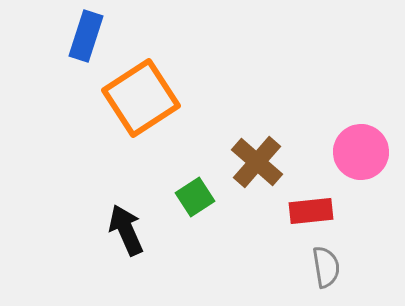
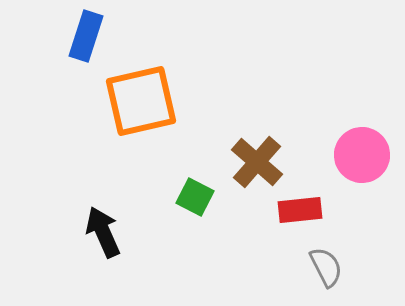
orange square: moved 3 px down; rotated 20 degrees clockwise
pink circle: moved 1 px right, 3 px down
green square: rotated 30 degrees counterclockwise
red rectangle: moved 11 px left, 1 px up
black arrow: moved 23 px left, 2 px down
gray semicircle: rotated 18 degrees counterclockwise
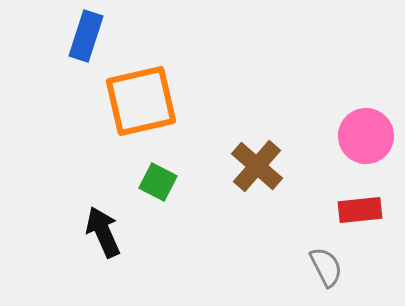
pink circle: moved 4 px right, 19 px up
brown cross: moved 4 px down
green square: moved 37 px left, 15 px up
red rectangle: moved 60 px right
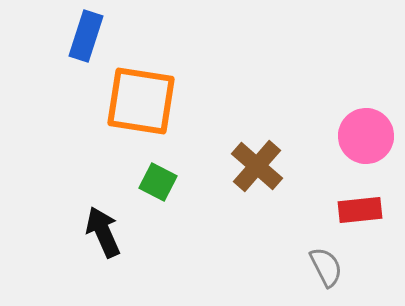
orange square: rotated 22 degrees clockwise
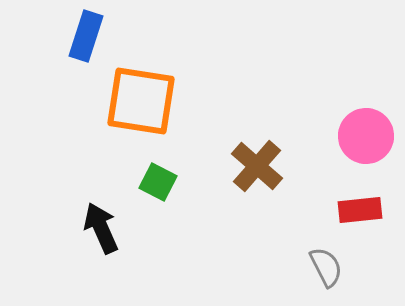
black arrow: moved 2 px left, 4 px up
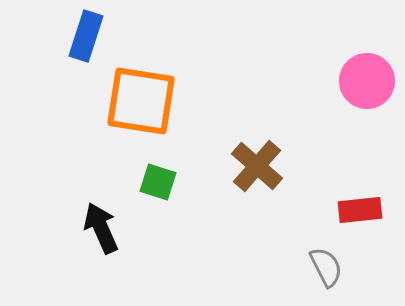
pink circle: moved 1 px right, 55 px up
green square: rotated 9 degrees counterclockwise
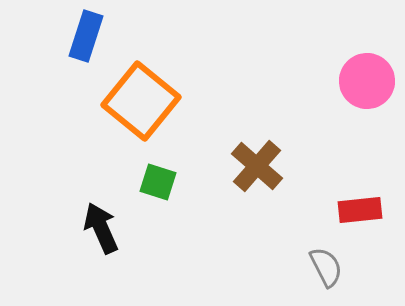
orange square: rotated 30 degrees clockwise
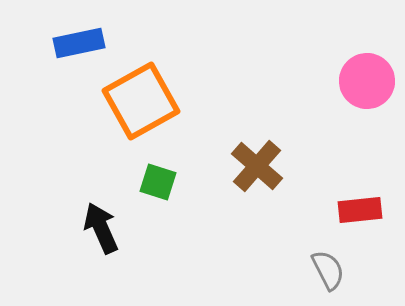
blue rectangle: moved 7 px left, 7 px down; rotated 60 degrees clockwise
orange square: rotated 22 degrees clockwise
gray semicircle: moved 2 px right, 3 px down
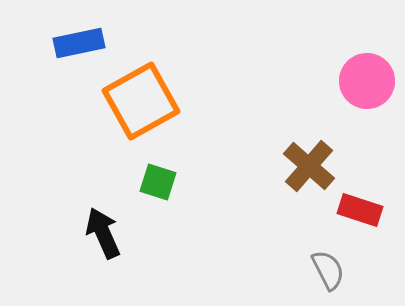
brown cross: moved 52 px right
red rectangle: rotated 24 degrees clockwise
black arrow: moved 2 px right, 5 px down
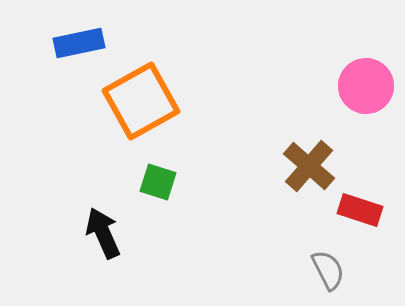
pink circle: moved 1 px left, 5 px down
